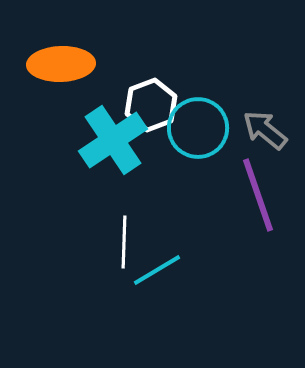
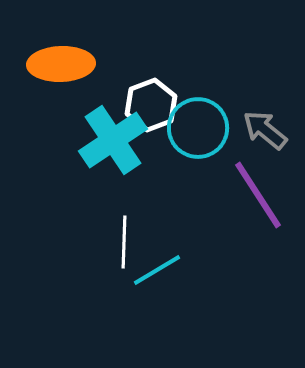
purple line: rotated 14 degrees counterclockwise
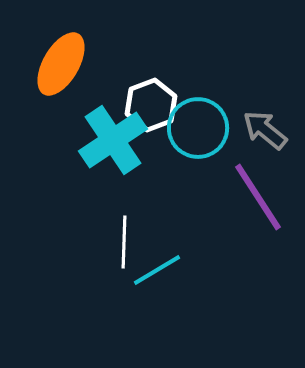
orange ellipse: rotated 58 degrees counterclockwise
purple line: moved 2 px down
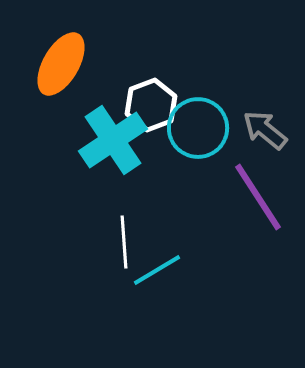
white line: rotated 6 degrees counterclockwise
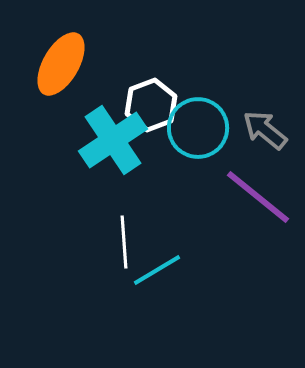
purple line: rotated 18 degrees counterclockwise
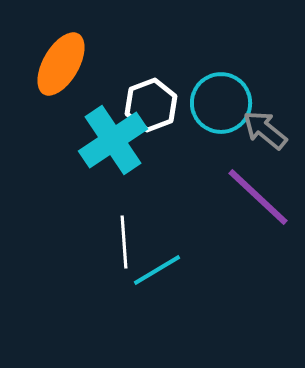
cyan circle: moved 23 px right, 25 px up
purple line: rotated 4 degrees clockwise
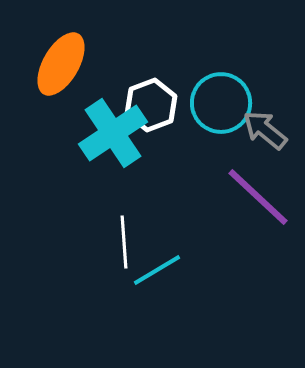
cyan cross: moved 7 px up
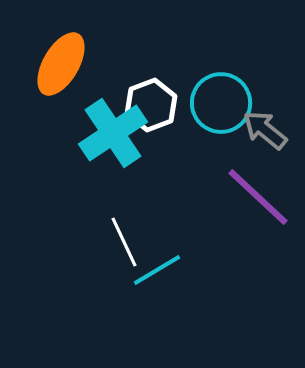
white line: rotated 21 degrees counterclockwise
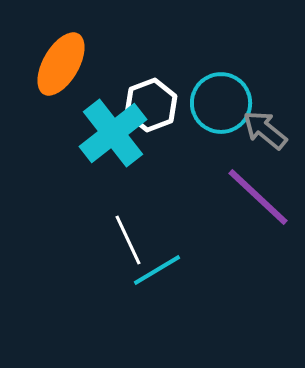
cyan cross: rotated 4 degrees counterclockwise
white line: moved 4 px right, 2 px up
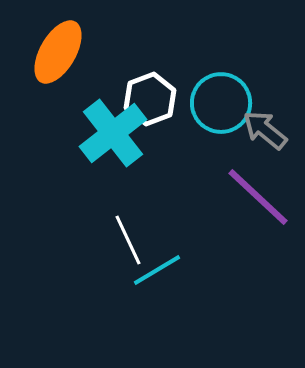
orange ellipse: moved 3 px left, 12 px up
white hexagon: moved 1 px left, 6 px up
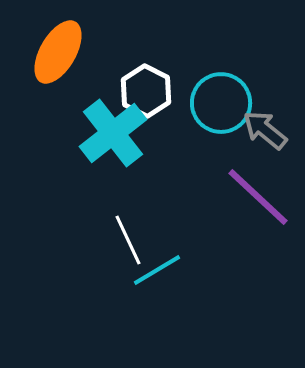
white hexagon: moved 4 px left, 8 px up; rotated 12 degrees counterclockwise
